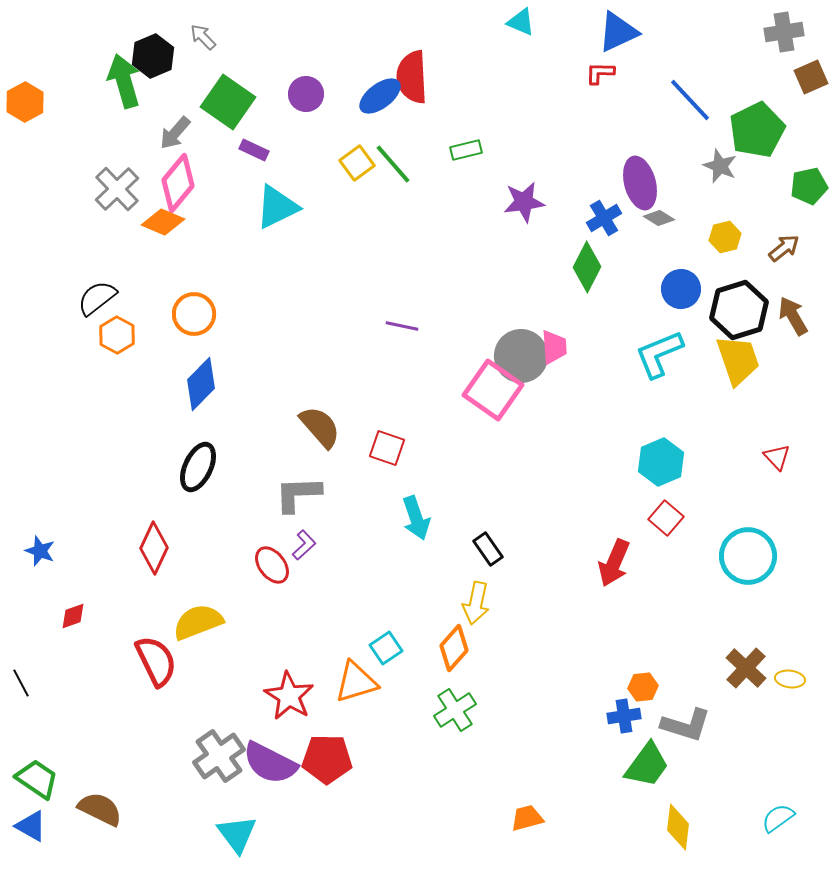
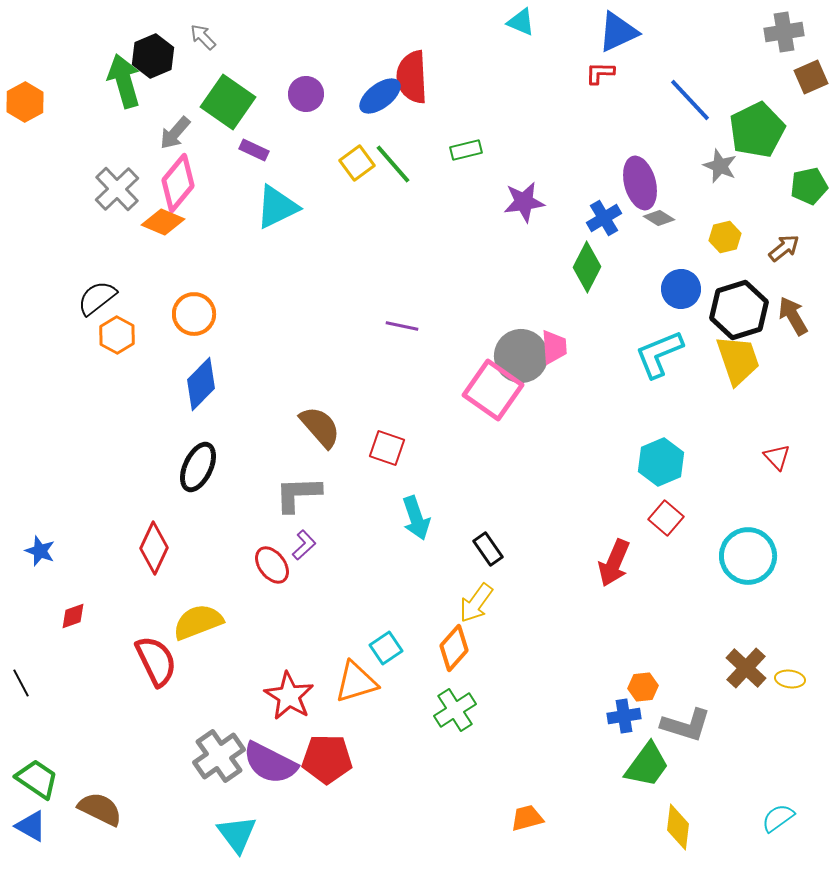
yellow arrow at (476, 603): rotated 24 degrees clockwise
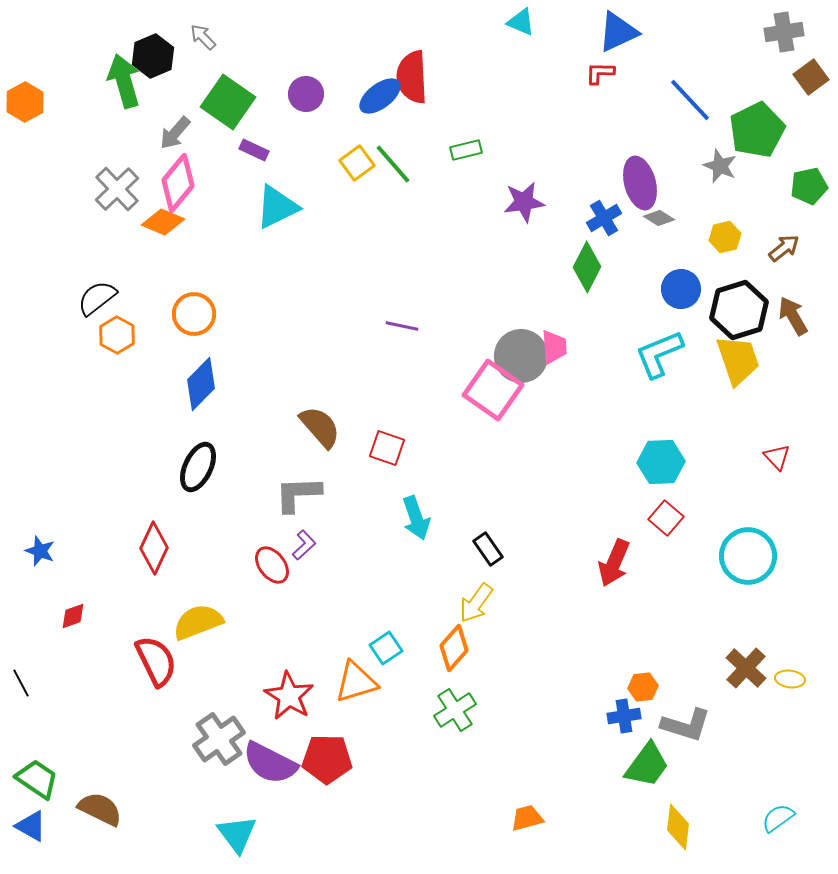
brown square at (811, 77): rotated 12 degrees counterclockwise
cyan hexagon at (661, 462): rotated 21 degrees clockwise
gray cross at (219, 756): moved 17 px up
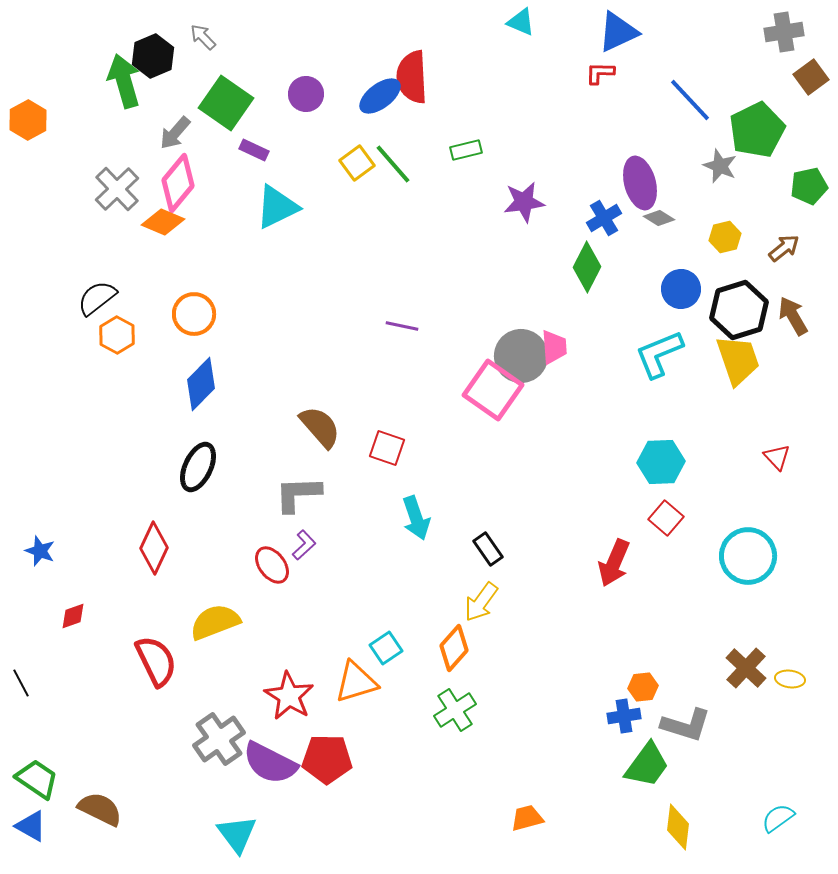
orange hexagon at (25, 102): moved 3 px right, 18 px down
green square at (228, 102): moved 2 px left, 1 px down
yellow arrow at (476, 603): moved 5 px right, 1 px up
yellow semicircle at (198, 622): moved 17 px right
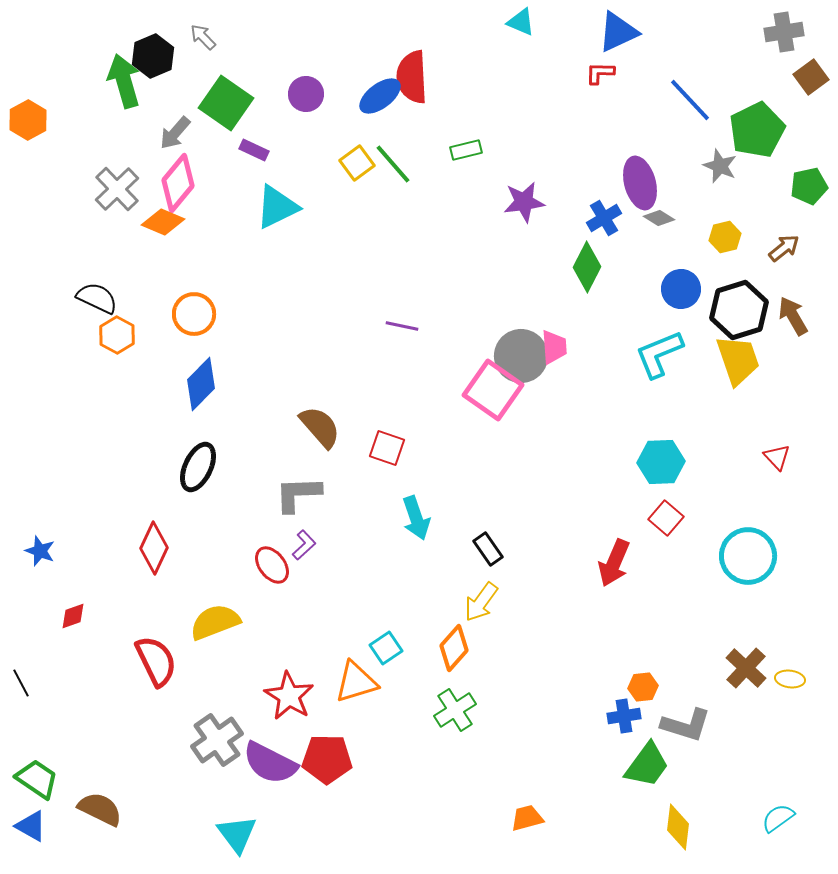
black semicircle at (97, 298): rotated 63 degrees clockwise
gray cross at (219, 739): moved 2 px left, 1 px down
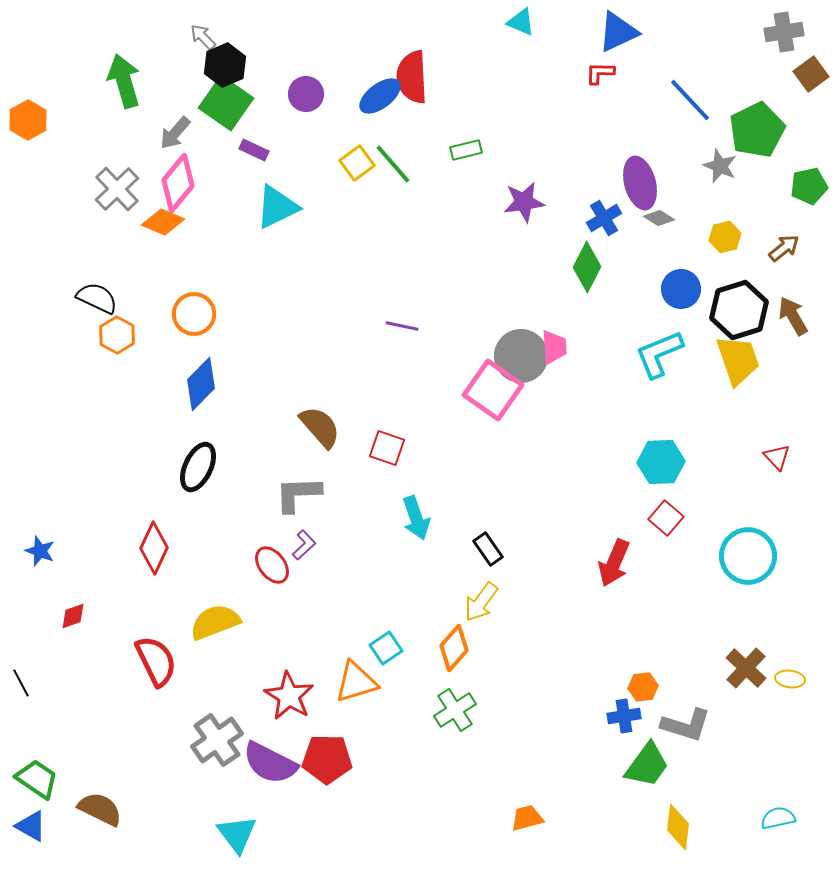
black hexagon at (153, 56): moved 72 px right, 9 px down
brown square at (811, 77): moved 3 px up
cyan semicircle at (778, 818): rotated 24 degrees clockwise
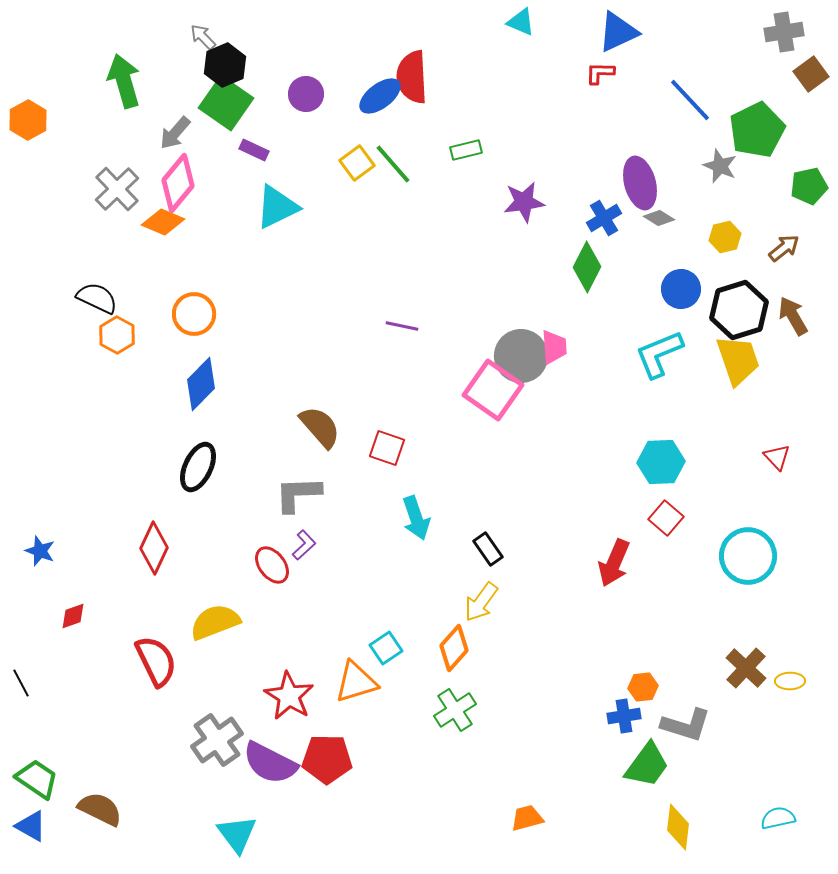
yellow ellipse at (790, 679): moved 2 px down; rotated 8 degrees counterclockwise
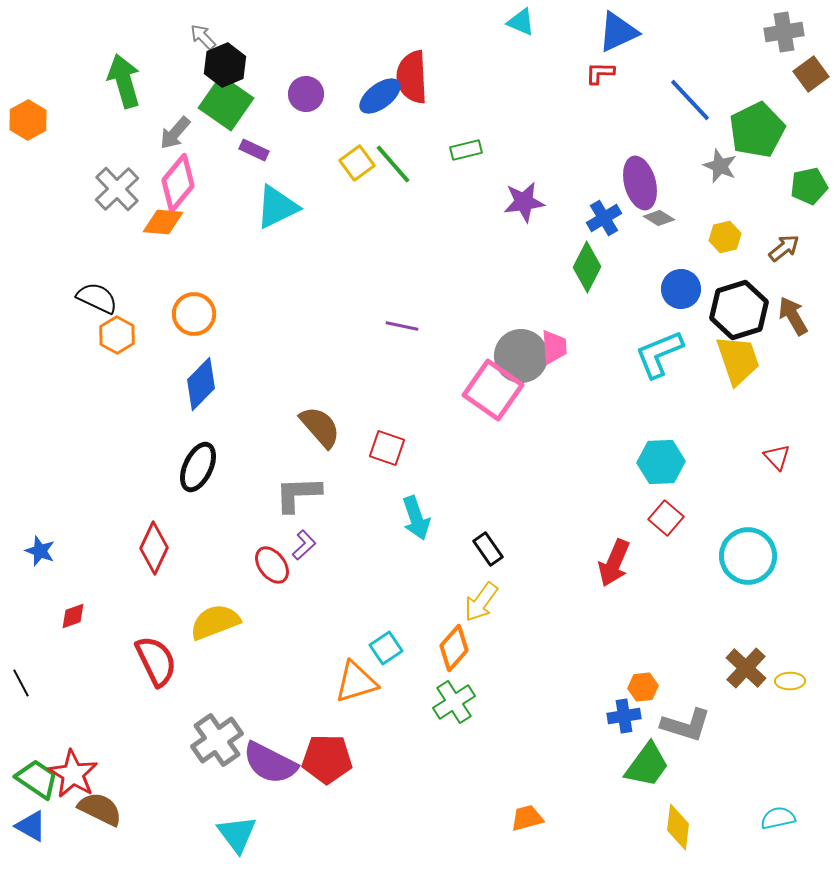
orange diamond at (163, 222): rotated 18 degrees counterclockwise
red star at (289, 696): moved 216 px left, 78 px down
green cross at (455, 710): moved 1 px left, 8 px up
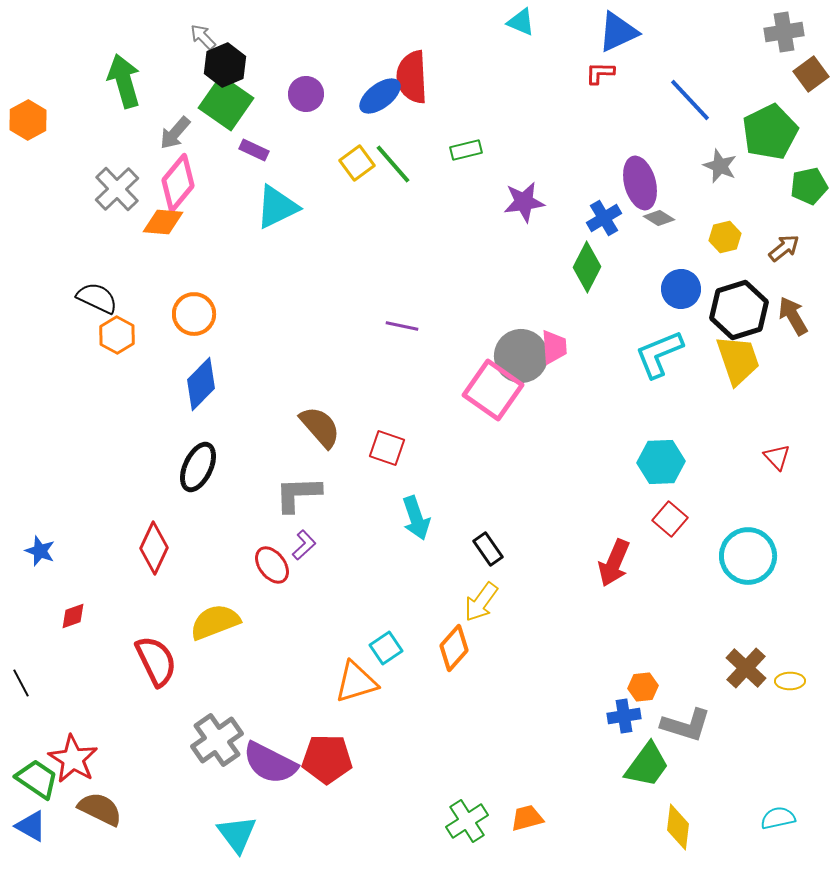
green pentagon at (757, 130): moved 13 px right, 2 px down
red square at (666, 518): moved 4 px right, 1 px down
green cross at (454, 702): moved 13 px right, 119 px down
red star at (73, 774): moved 15 px up
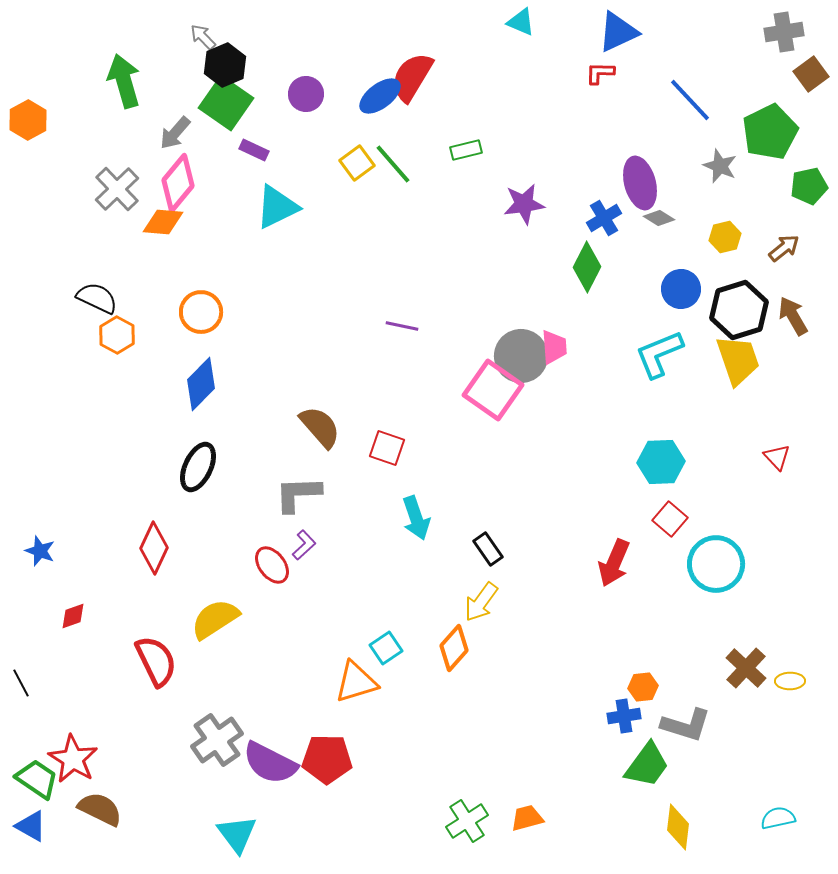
red semicircle at (412, 77): rotated 34 degrees clockwise
purple star at (524, 202): moved 2 px down
orange circle at (194, 314): moved 7 px right, 2 px up
cyan circle at (748, 556): moved 32 px left, 8 px down
yellow semicircle at (215, 622): moved 3 px up; rotated 12 degrees counterclockwise
